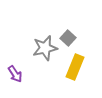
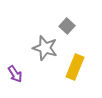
gray square: moved 1 px left, 12 px up
gray star: rotated 30 degrees clockwise
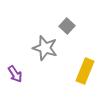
yellow rectangle: moved 10 px right, 4 px down
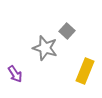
gray square: moved 5 px down
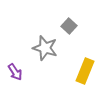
gray square: moved 2 px right, 5 px up
purple arrow: moved 2 px up
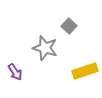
yellow rectangle: rotated 50 degrees clockwise
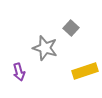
gray square: moved 2 px right, 2 px down
purple arrow: moved 4 px right; rotated 18 degrees clockwise
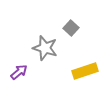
purple arrow: rotated 114 degrees counterclockwise
